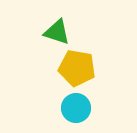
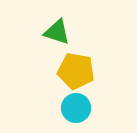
yellow pentagon: moved 1 px left, 3 px down
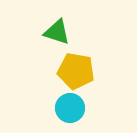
cyan circle: moved 6 px left
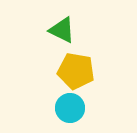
green triangle: moved 5 px right, 2 px up; rotated 8 degrees clockwise
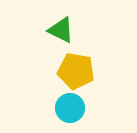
green triangle: moved 1 px left
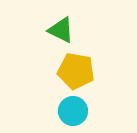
cyan circle: moved 3 px right, 3 px down
